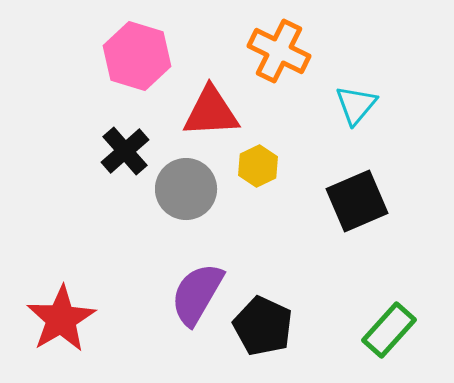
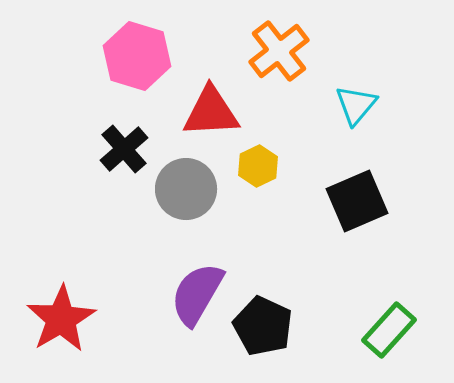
orange cross: rotated 26 degrees clockwise
black cross: moved 1 px left, 2 px up
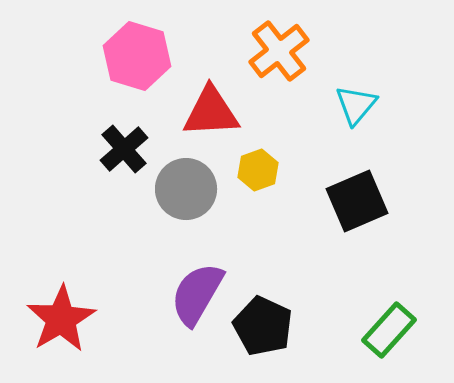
yellow hexagon: moved 4 px down; rotated 6 degrees clockwise
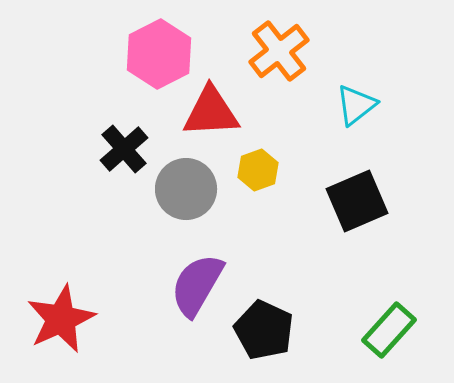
pink hexagon: moved 22 px right, 2 px up; rotated 16 degrees clockwise
cyan triangle: rotated 12 degrees clockwise
purple semicircle: moved 9 px up
red star: rotated 6 degrees clockwise
black pentagon: moved 1 px right, 4 px down
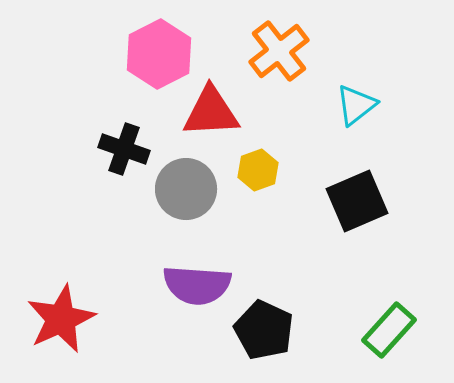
black cross: rotated 30 degrees counterclockwise
purple semicircle: rotated 116 degrees counterclockwise
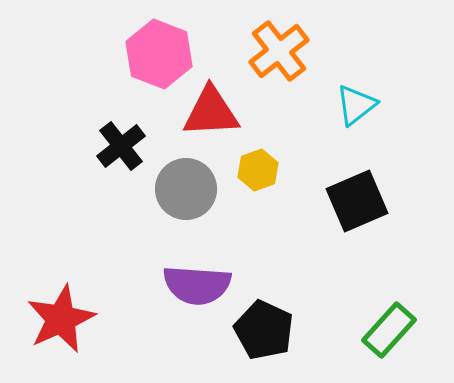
pink hexagon: rotated 12 degrees counterclockwise
black cross: moved 3 px left, 3 px up; rotated 33 degrees clockwise
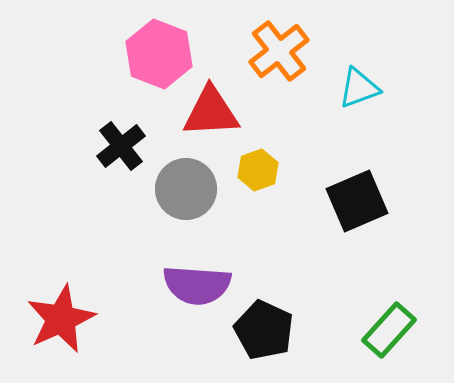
cyan triangle: moved 3 px right, 17 px up; rotated 18 degrees clockwise
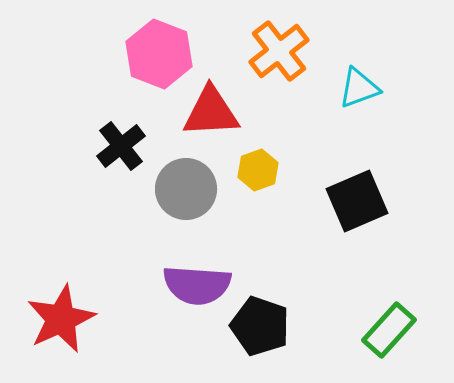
black pentagon: moved 4 px left, 4 px up; rotated 6 degrees counterclockwise
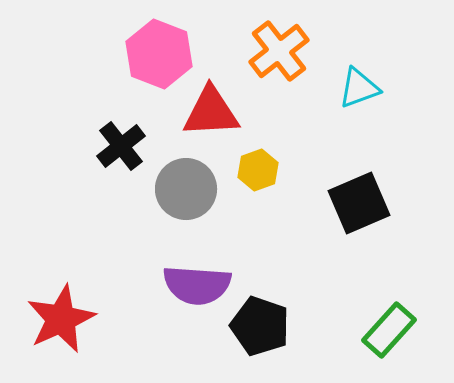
black square: moved 2 px right, 2 px down
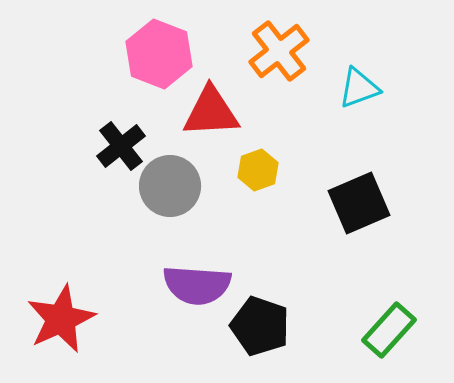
gray circle: moved 16 px left, 3 px up
